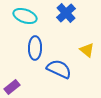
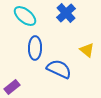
cyan ellipse: rotated 20 degrees clockwise
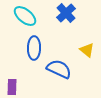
blue ellipse: moved 1 px left
purple rectangle: rotated 49 degrees counterclockwise
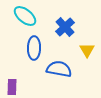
blue cross: moved 1 px left, 14 px down
yellow triangle: rotated 21 degrees clockwise
blue semicircle: rotated 15 degrees counterclockwise
